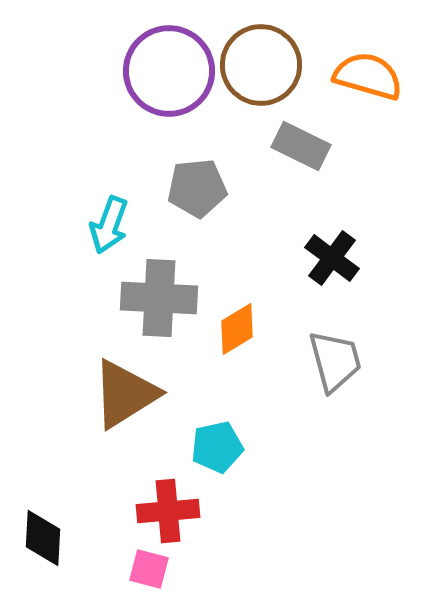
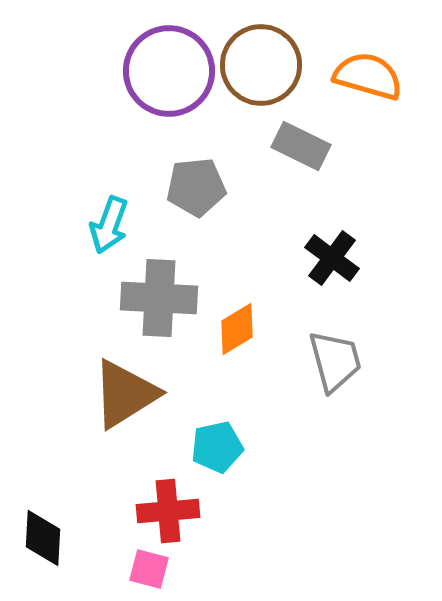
gray pentagon: moved 1 px left, 1 px up
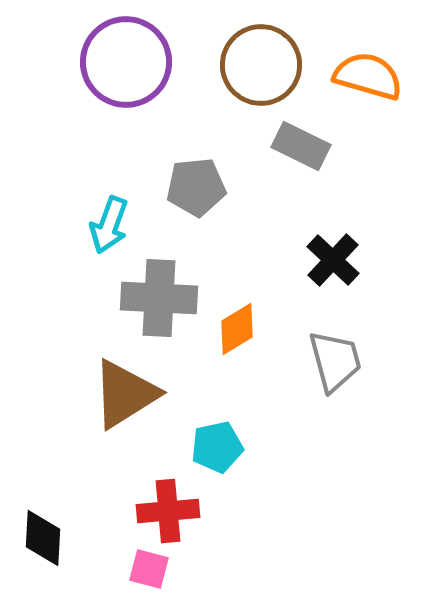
purple circle: moved 43 px left, 9 px up
black cross: moved 1 px right, 2 px down; rotated 6 degrees clockwise
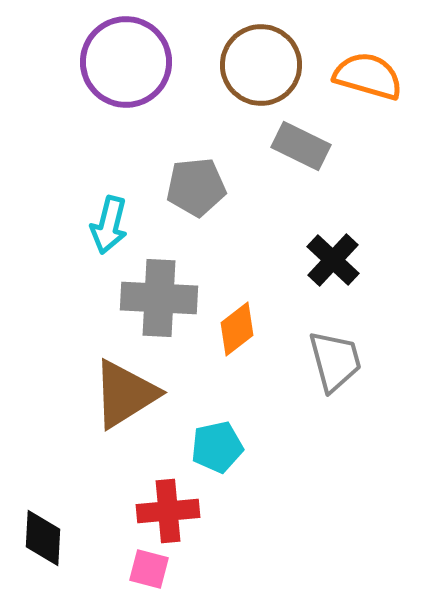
cyan arrow: rotated 6 degrees counterclockwise
orange diamond: rotated 6 degrees counterclockwise
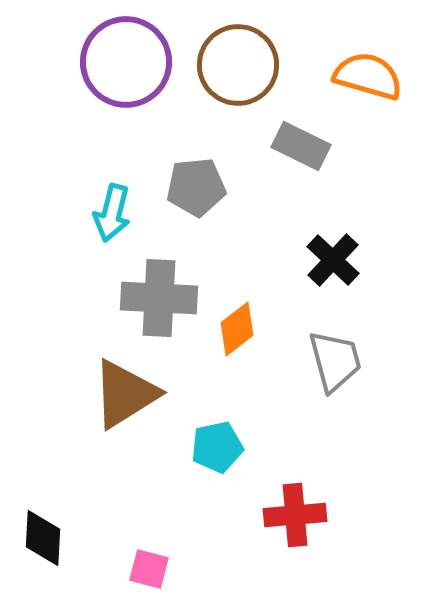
brown circle: moved 23 px left
cyan arrow: moved 3 px right, 12 px up
red cross: moved 127 px right, 4 px down
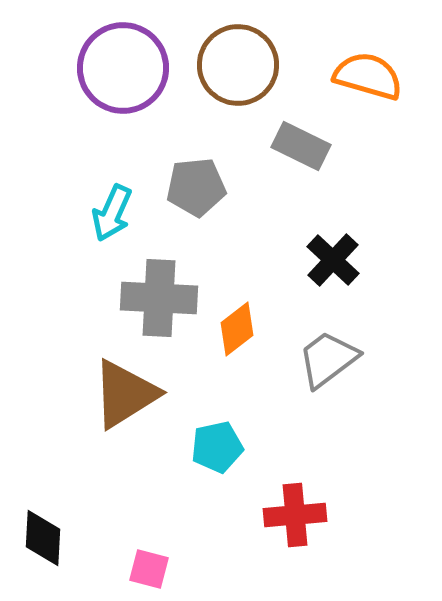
purple circle: moved 3 px left, 6 px down
cyan arrow: rotated 10 degrees clockwise
gray trapezoid: moved 7 px left, 2 px up; rotated 112 degrees counterclockwise
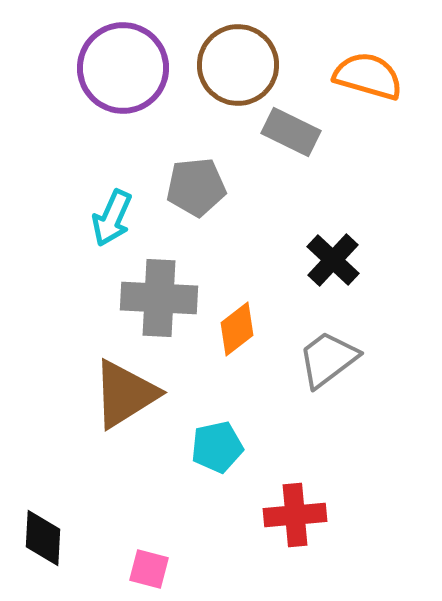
gray rectangle: moved 10 px left, 14 px up
cyan arrow: moved 5 px down
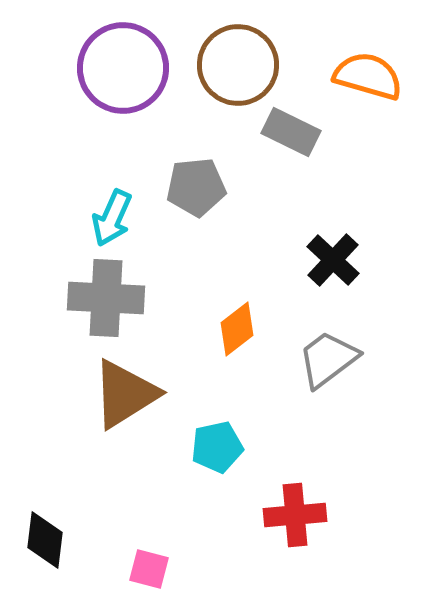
gray cross: moved 53 px left
black diamond: moved 2 px right, 2 px down; rotated 4 degrees clockwise
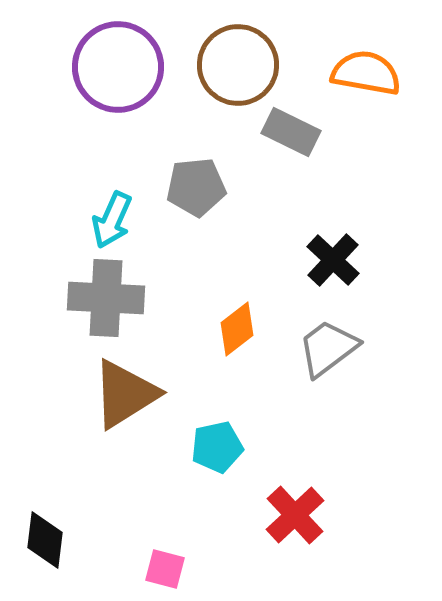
purple circle: moved 5 px left, 1 px up
orange semicircle: moved 2 px left, 3 px up; rotated 6 degrees counterclockwise
cyan arrow: moved 2 px down
gray trapezoid: moved 11 px up
red cross: rotated 38 degrees counterclockwise
pink square: moved 16 px right
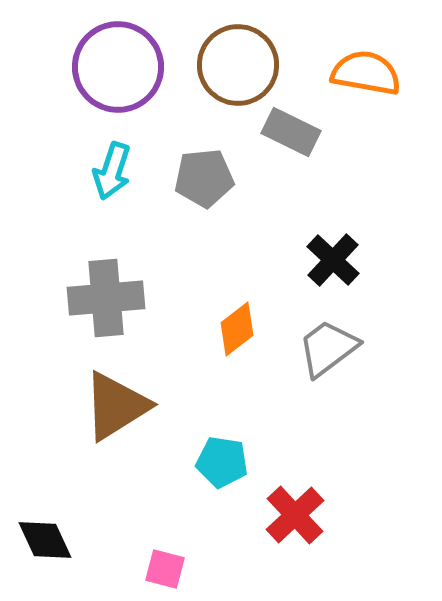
gray pentagon: moved 8 px right, 9 px up
cyan arrow: moved 49 px up; rotated 6 degrees counterclockwise
gray cross: rotated 8 degrees counterclockwise
brown triangle: moved 9 px left, 12 px down
cyan pentagon: moved 5 px right, 15 px down; rotated 21 degrees clockwise
black diamond: rotated 32 degrees counterclockwise
